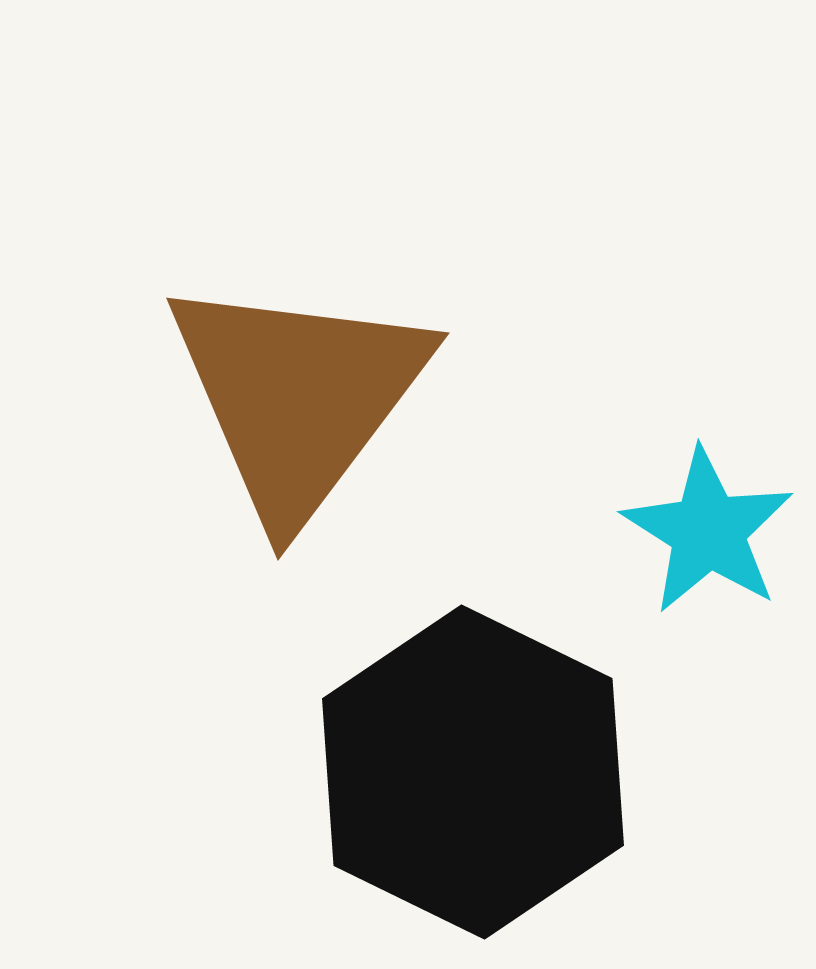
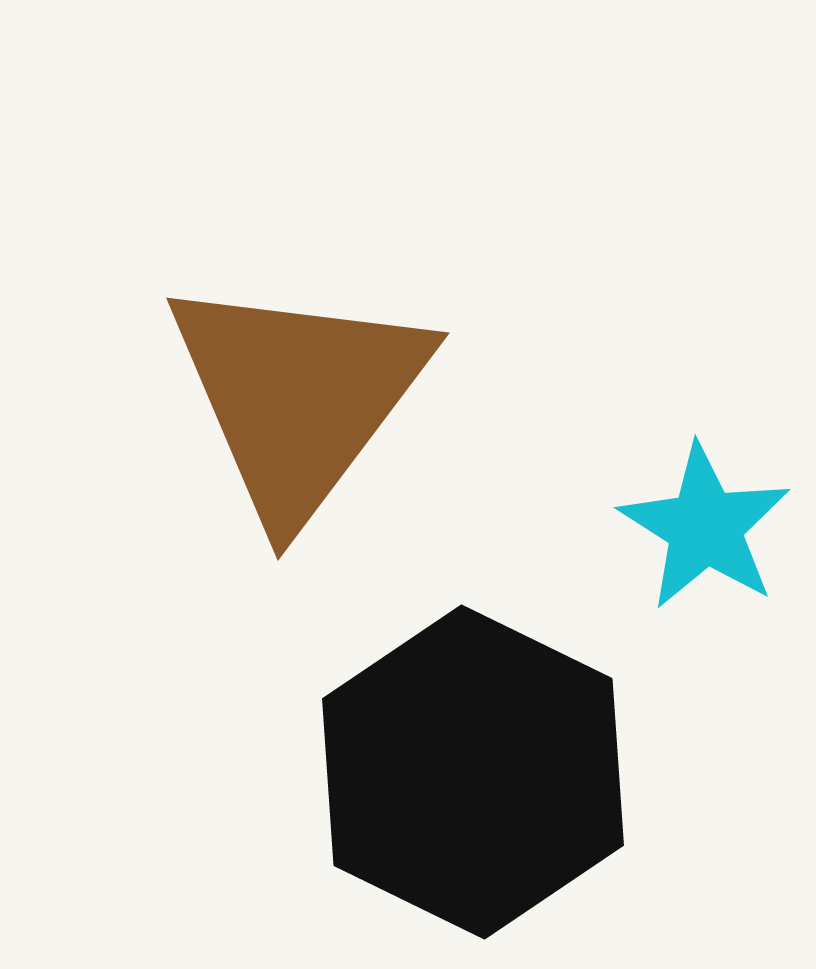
cyan star: moved 3 px left, 4 px up
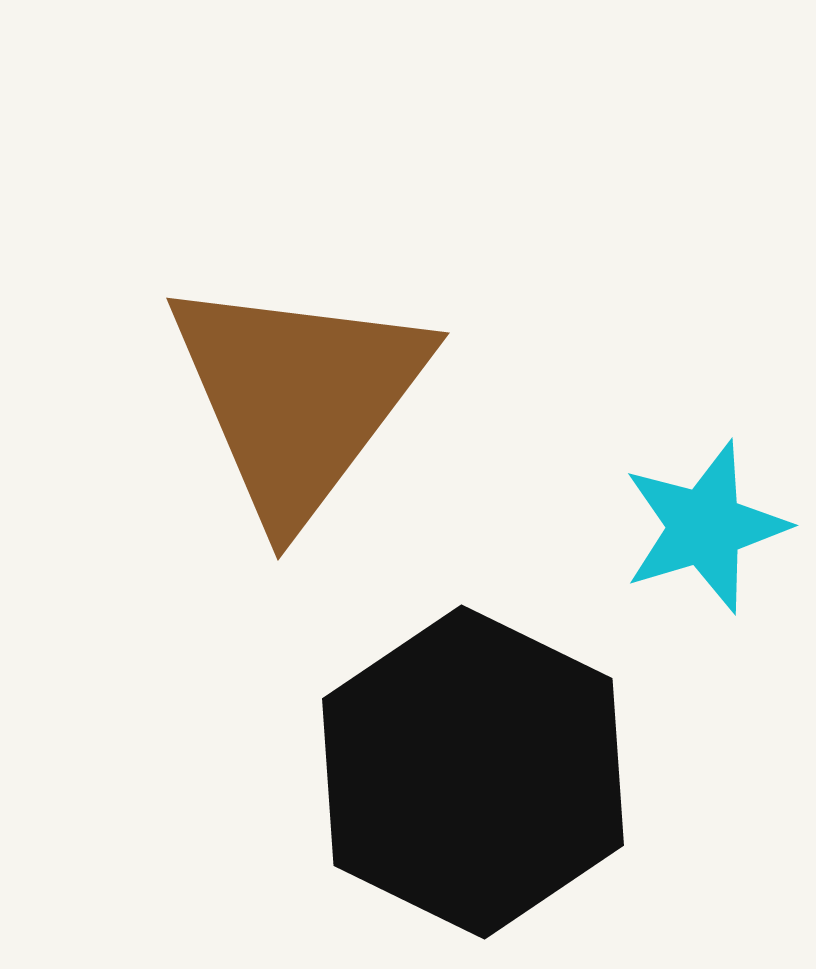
cyan star: rotated 23 degrees clockwise
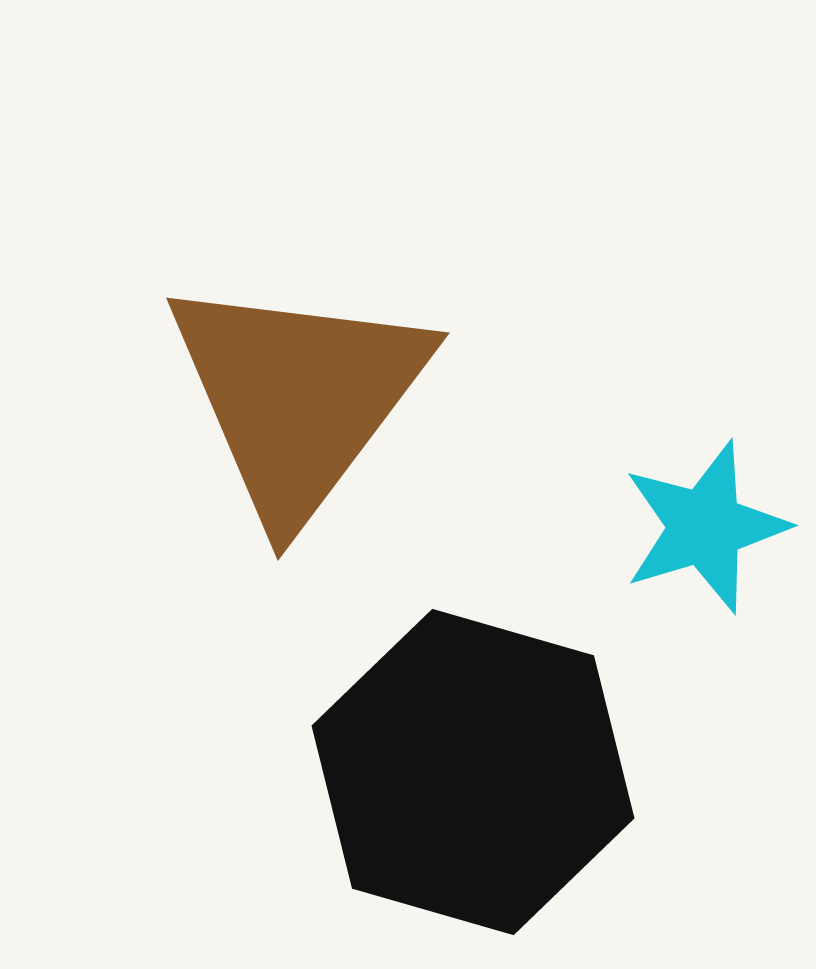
black hexagon: rotated 10 degrees counterclockwise
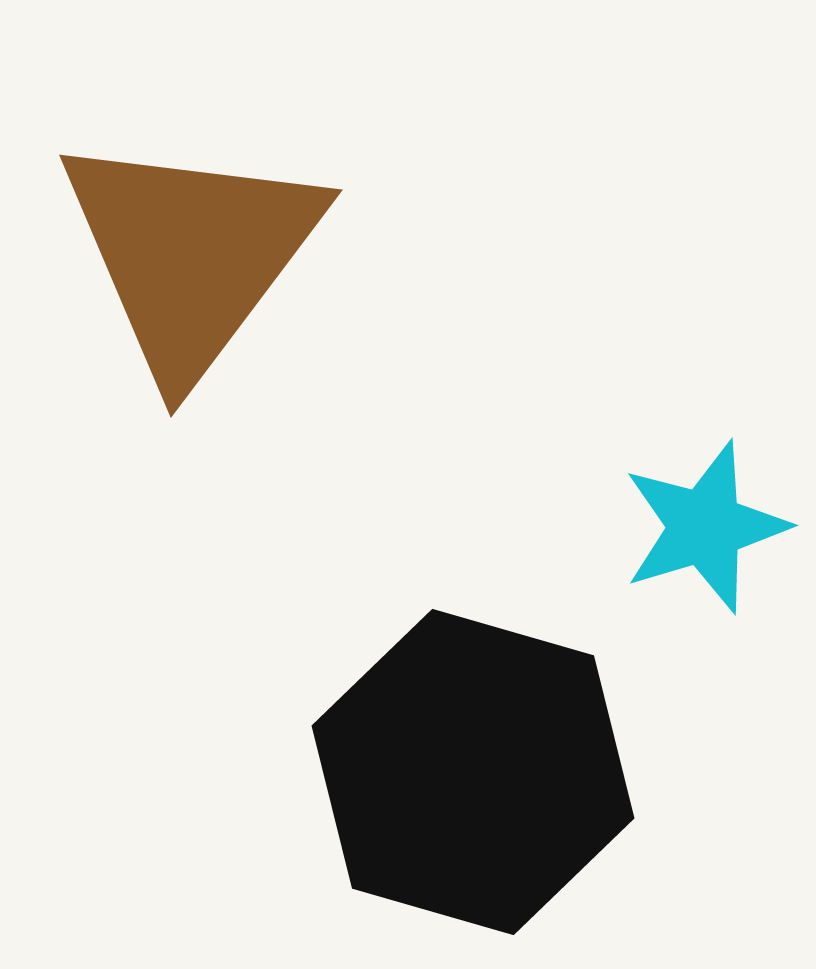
brown triangle: moved 107 px left, 143 px up
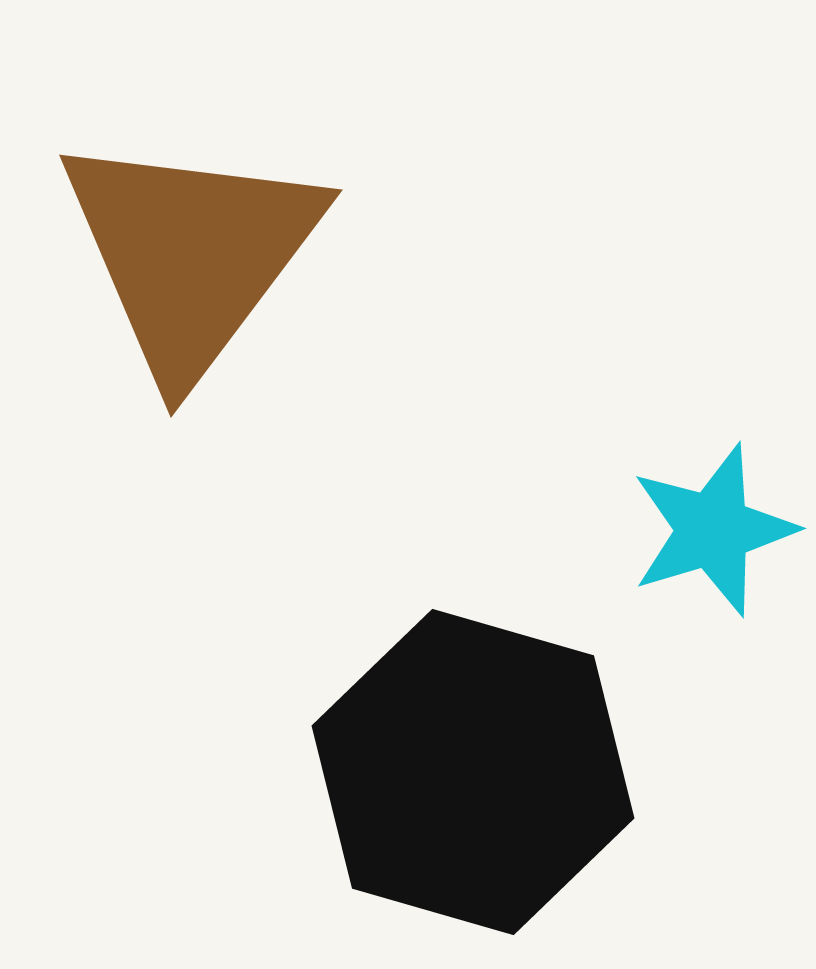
cyan star: moved 8 px right, 3 px down
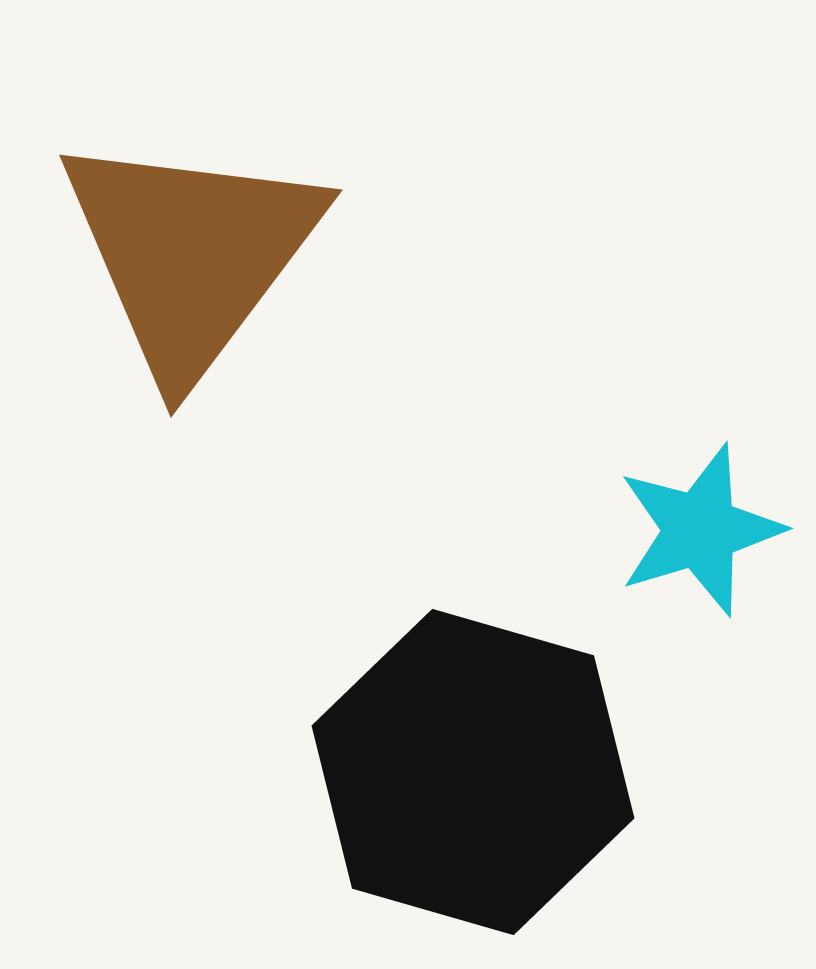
cyan star: moved 13 px left
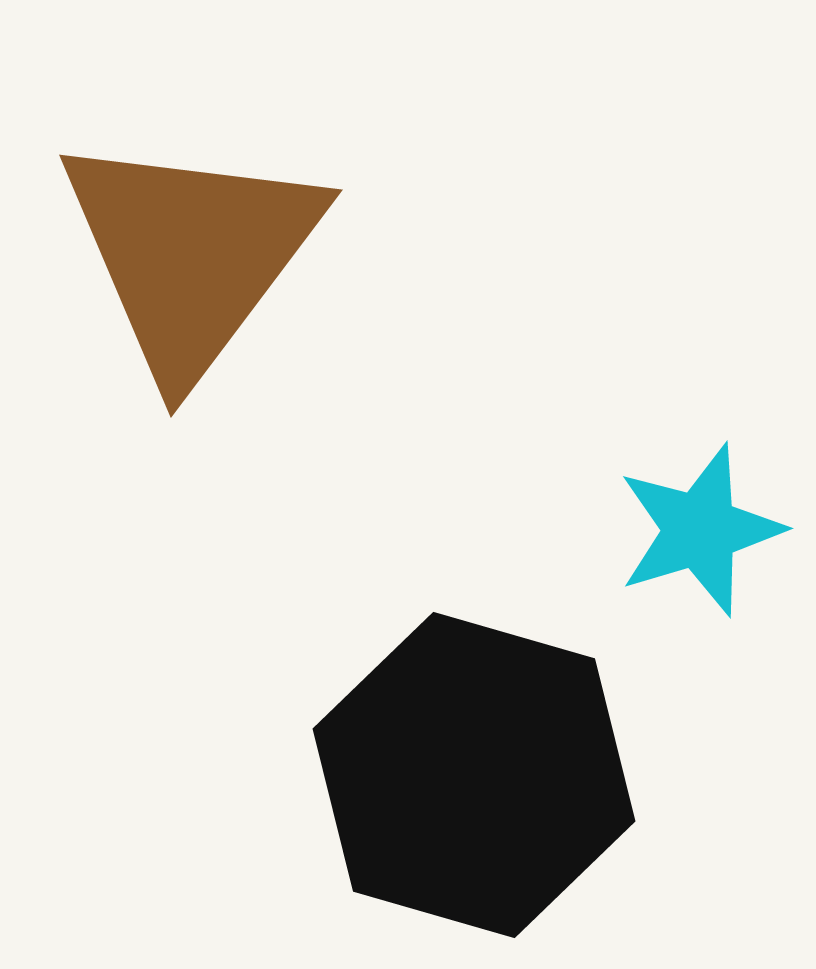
black hexagon: moved 1 px right, 3 px down
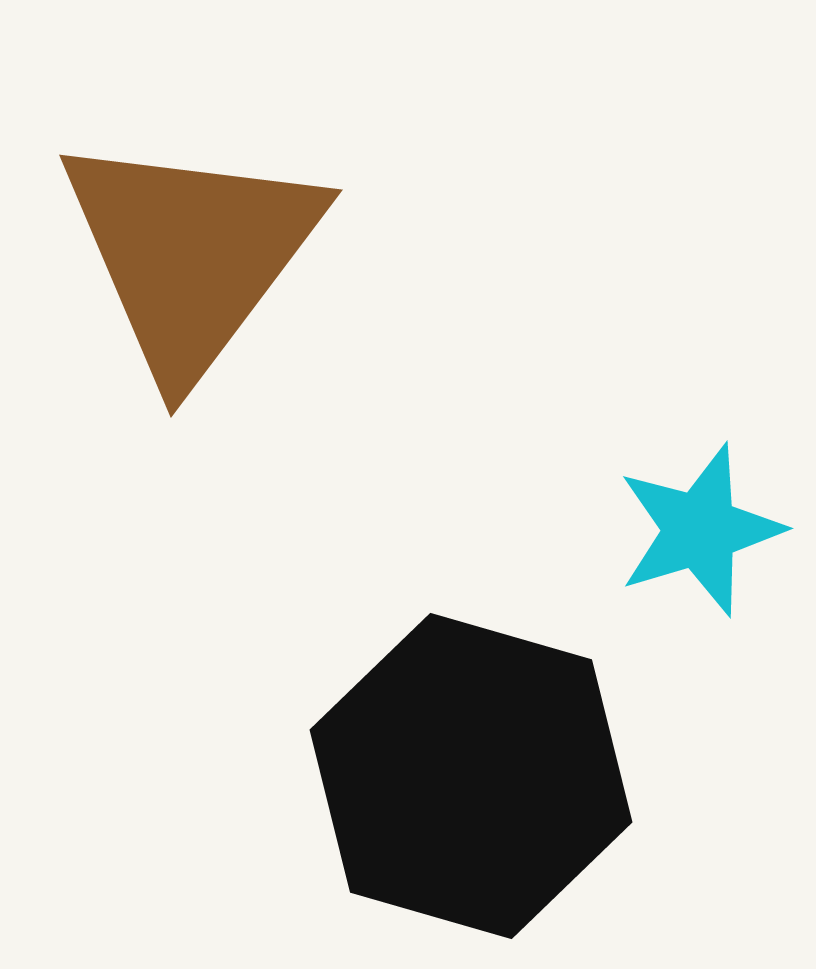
black hexagon: moved 3 px left, 1 px down
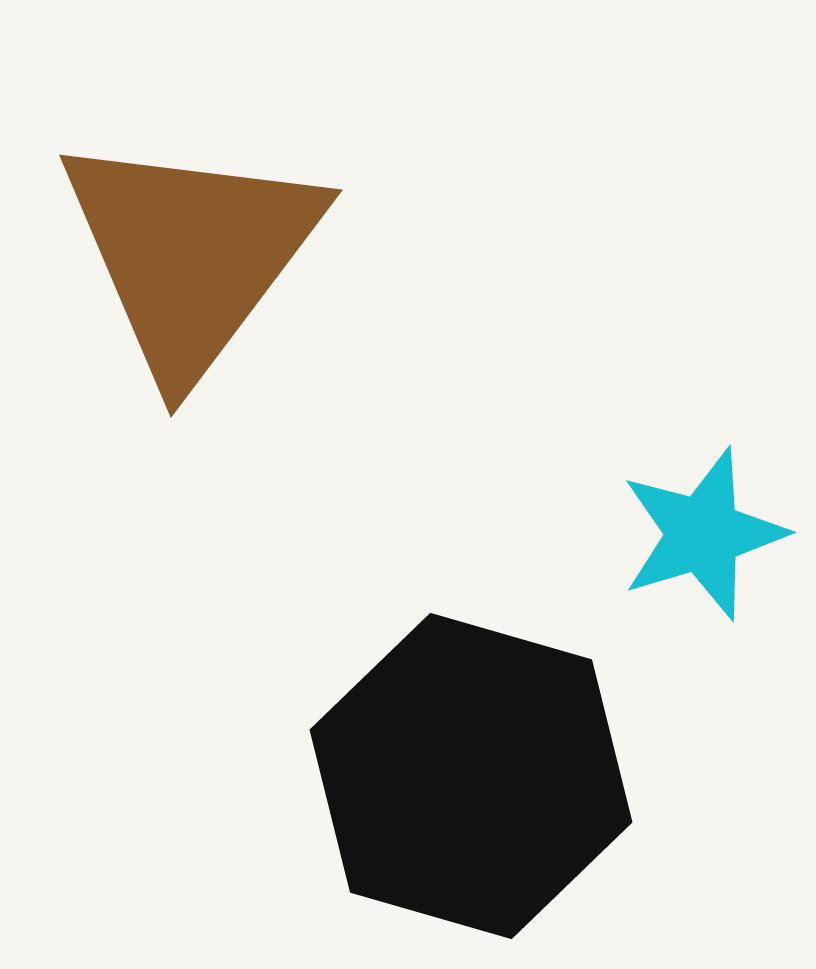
cyan star: moved 3 px right, 4 px down
